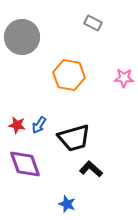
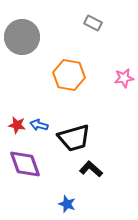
pink star: rotated 12 degrees counterclockwise
blue arrow: rotated 72 degrees clockwise
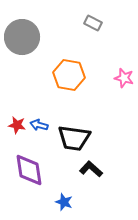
pink star: rotated 24 degrees clockwise
black trapezoid: rotated 24 degrees clockwise
purple diamond: moved 4 px right, 6 px down; rotated 12 degrees clockwise
blue star: moved 3 px left, 2 px up
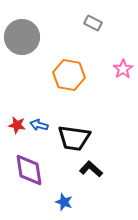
pink star: moved 1 px left, 9 px up; rotated 24 degrees clockwise
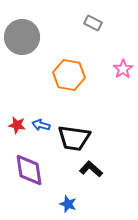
blue arrow: moved 2 px right
blue star: moved 4 px right, 2 px down
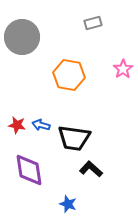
gray rectangle: rotated 42 degrees counterclockwise
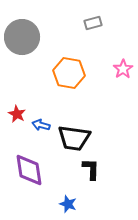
orange hexagon: moved 2 px up
red star: moved 11 px up; rotated 18 degrees clockwise
black L-shape: rotated 50 degrees clockwise
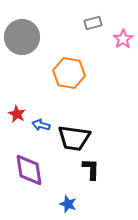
pink star: moved 30 px up
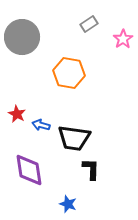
gray rectangle: moved 4 px left, 1 px down; rotated 18 degrees counterclockwise
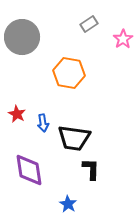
blue arrow: moved 2 px right, 2 px up; rotated 114 degrees counterclockwise
blue star: rotated 12 degrees clockwise
